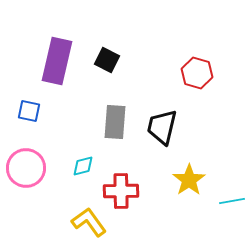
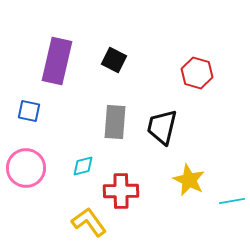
black square: moved 7 px right
yellow star: rotated 12 degrees counterclockwise
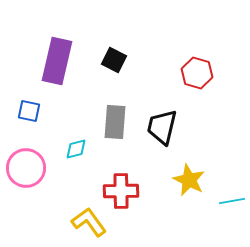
cyan diamond: moved 7 px left, 17 px up
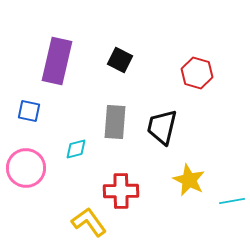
black square: moved 6 px right
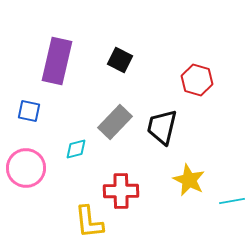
red hexagon: moved 7 px down
gray rectangle: rotated 40 degrees clockwise
yellow L-shape: rotated 150 degrees counterclockwise
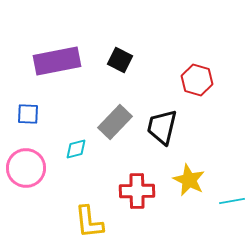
purple rectangle: rotated 66 degrees clockwise
blue square: moved 1 px left, 3 px down; rotated 10 degrees counterclockwise
red cross: moved 16 px right
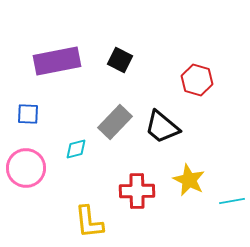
black trapezoid: rotated 63 degrees counterclockwise
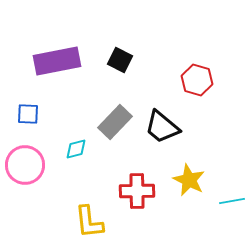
pink circle: moved 1 px left, 3 px up
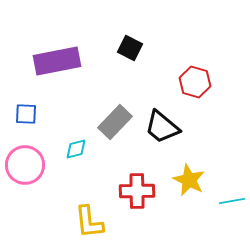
black square: moved 10 px right, 12 px up
red hexagon: moved 2 px left, 2 px down
blue square: moved 2 px left
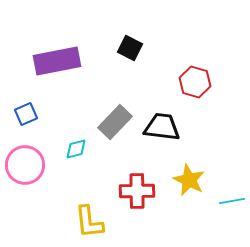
blue square: rotated 25 degrees counterclockwise
black trapezoid: rotated 147 degrees clockwise
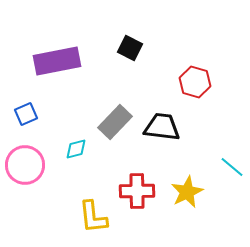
yellow star: moved 2 px left, 12 px down; rotated 20 degrees clockwise
cyan line: moved 34 px up; rotated 50 degrees clockwise
yellow L-shape: moved 4 px right, 5 px up
